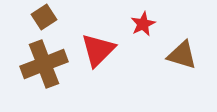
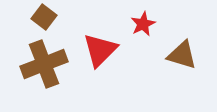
brown square: rotated 20 degrees counterclockwise
red triangle: moved 2 px right
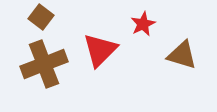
brown square: moved 3 px left
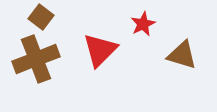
brown cross: moved 8 px left, 5 px up
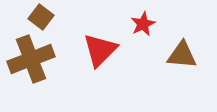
brown triangle: rotated 12 degrees counterclockwise
brown cross: moved 5 px left
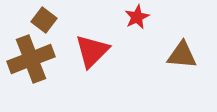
brown square: moved 3 px right, 3 px down
red star: moved 6 px left, 7 px up
red triangle: moved 8 px left, 1 px down
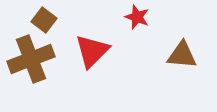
red star: rotated 25 degrees counterclockwise
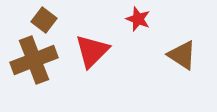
red star: moved 1 px right, 2 px down
brown triangle: rotated 28 degrees clockwise
brown cross: moved 3 px right, 1 px down
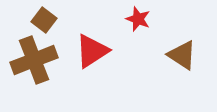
red triangle: rotated 12 degrees clockwise
